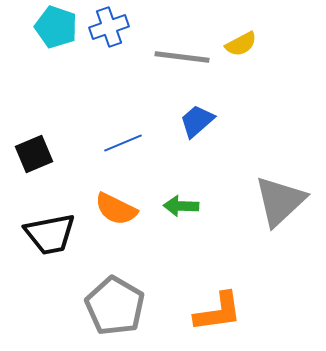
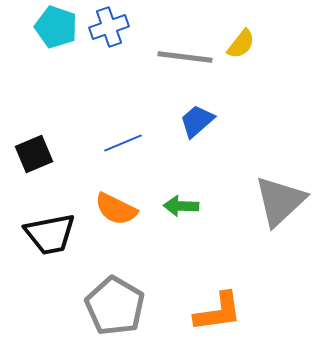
yellow semicircle: rotated 24 degrees counterclockwise
gray line: moved 3 px right
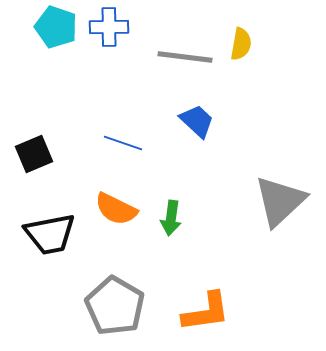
blue cross: rotated 18 degrees clockwise
yellow semicircle: rotated 28 degrees counterclockwise
blue trapezoid: rotated 84 degrees clockwise
blue line: rotated 42 degrees clockwise
green arrow: moved 10 px left, 12 px down; rotated 84 degrees counterclockwise
orange L-shape: moved 12 px left
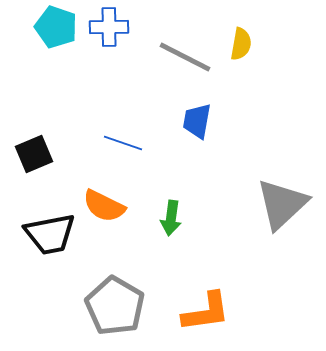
gray line: rotated 20 degrees clockwise
blue trapezoid: rotated 123 degrees counterclockwise
gray triangle: moved 2 px right, 3 px down
orange semicircle: moved 12 px left, 3 px up
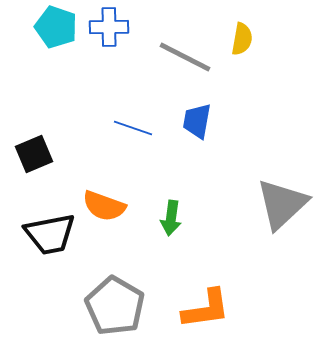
yellow semicircle: moved 1 px right, 5 px up
blue line: moved 10 px right, 15 px up
orange semicircle: rotated 6 degrees counterclockwise
orange L-shape: moved 3 px up
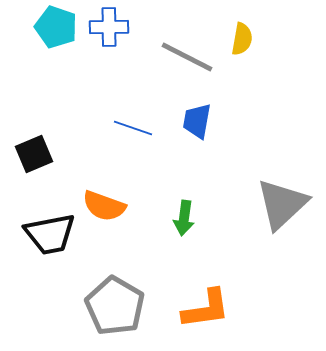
gray line: moved 2 px right
green arrow: moved 13 px right
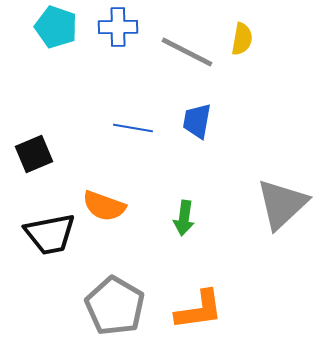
blue cross: moved 9 px right
gray line: moved 5 px up
blue line: rotated 9 degrees counterclockwise
orange L-shape: moved 7 px left, 1 px down
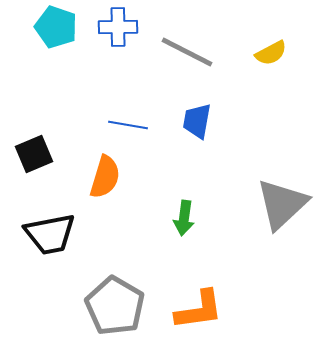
yellow semicircle: moved 29 px right, 14 px down; rotated 52 degrees clockwise
blue line: moved 5 px left, 3 px up
orange semicircle: moved 1 px right, 29 px up; rotated 93 degrees counterclockwise
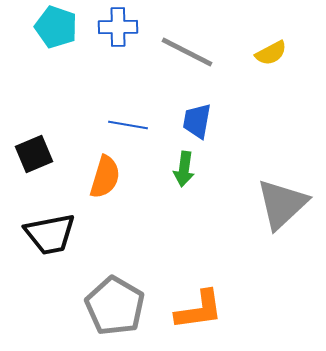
green arrow: moved 49 px up
